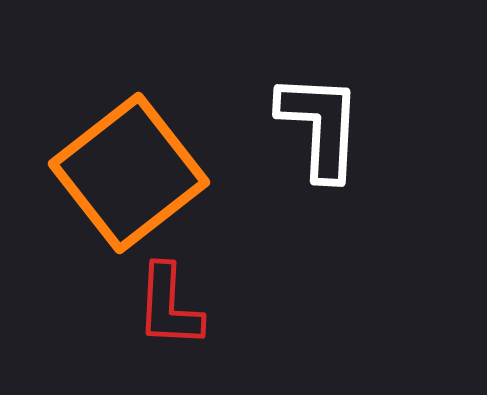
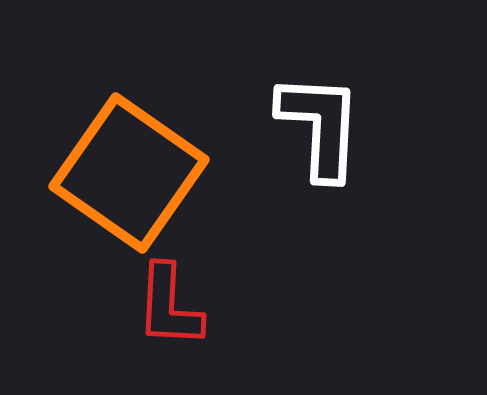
orange square: rotated 17 degrees counterclockwise
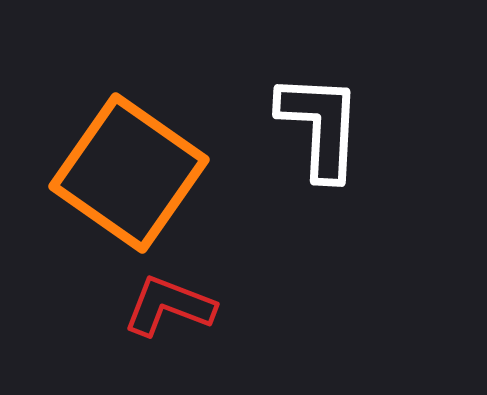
red L-shape: rotated 108 degrees clockwise
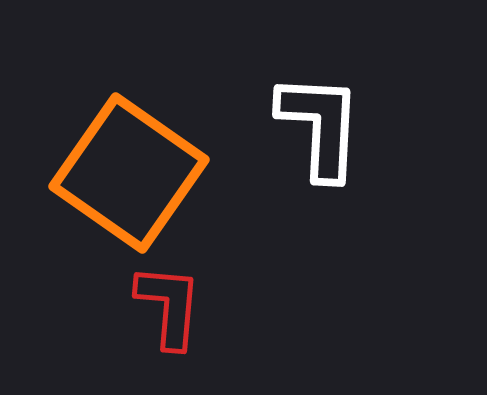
red L-shape: rotated 74 degrees clockwise
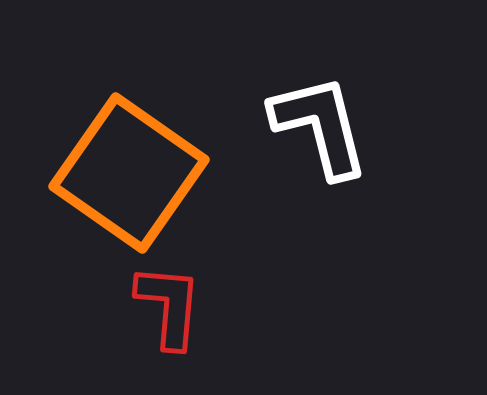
white L-shape: rotated 17 degrees counterclockwise
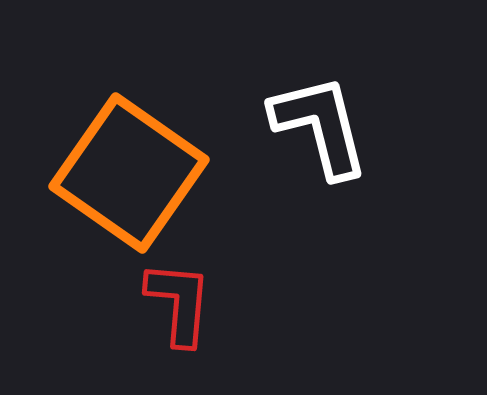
red L-shape: moved 10 px right, 3 px up
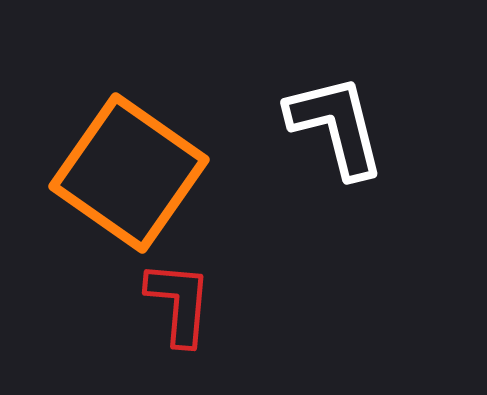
white L-shape: moved 16 px right
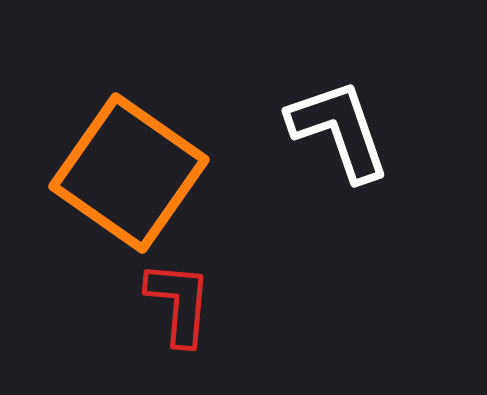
white L-shape: moved 3 px right, 4 px down; rotated 5 degrees counterclockwise
